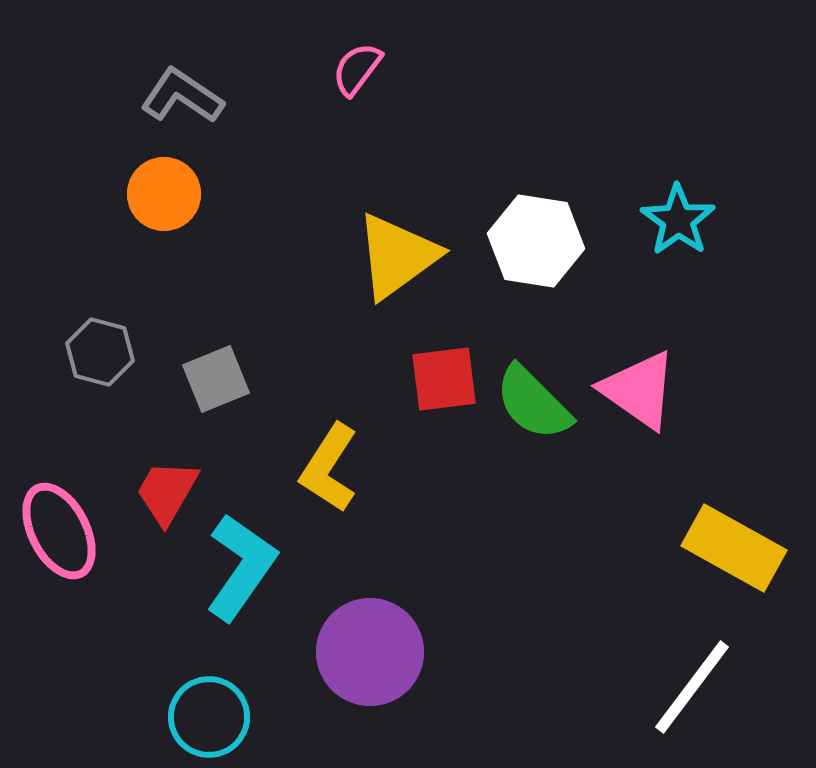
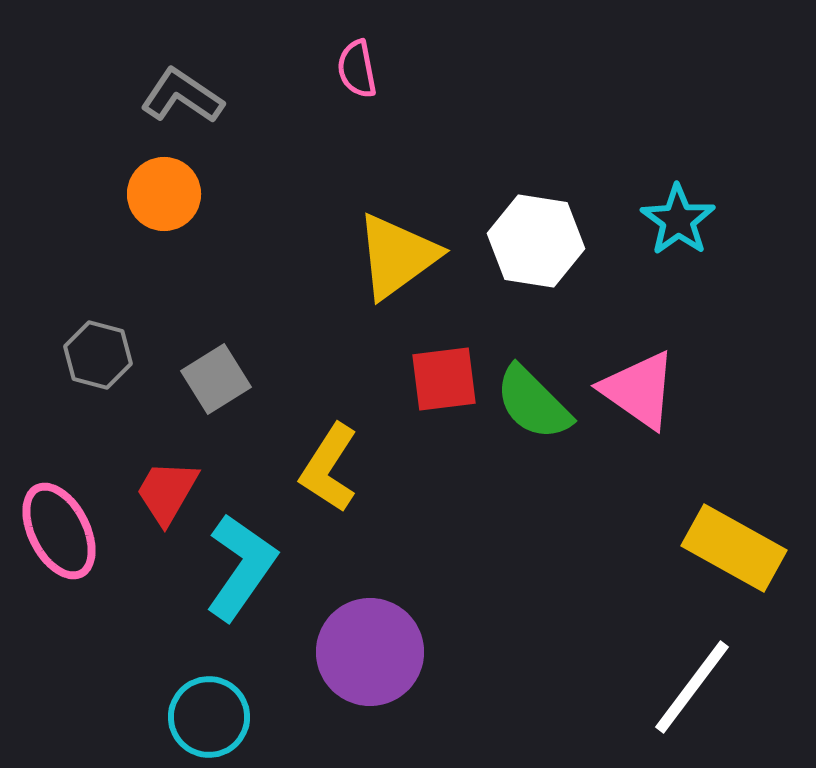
pink semicircle: rotated 48 degrees counterclockwise
gray hexagon: moved 2 px left, 3 px down
gray square: rotated 10 degrees counterclockwise
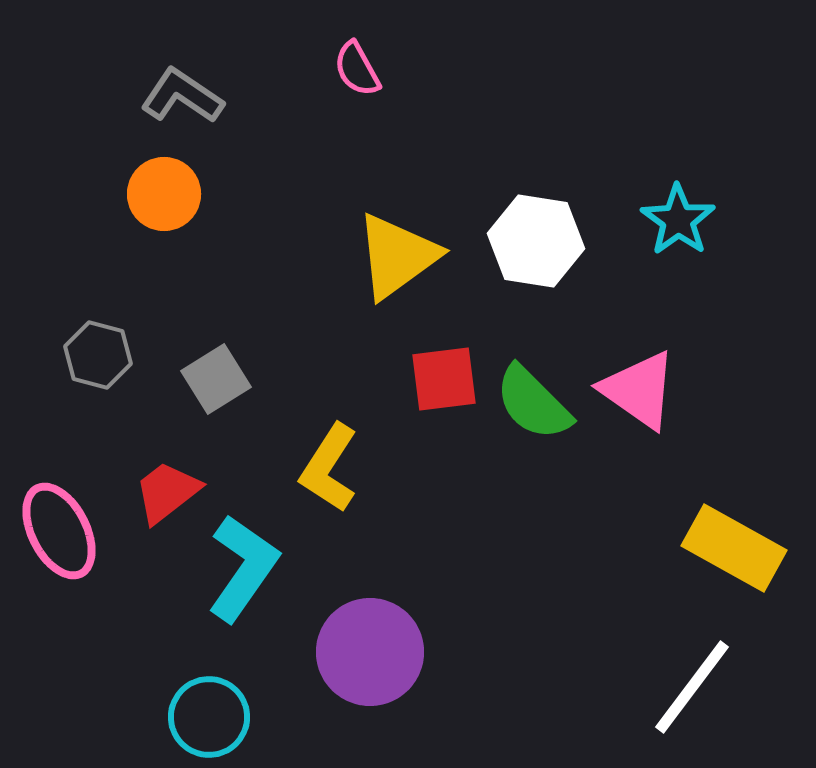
pink semicircle: rotated 18 degrees counterclockwise
red trapezoid: rotated 22 degrees clockwise
cyan L-shape: moved 2 px right, 1 px down
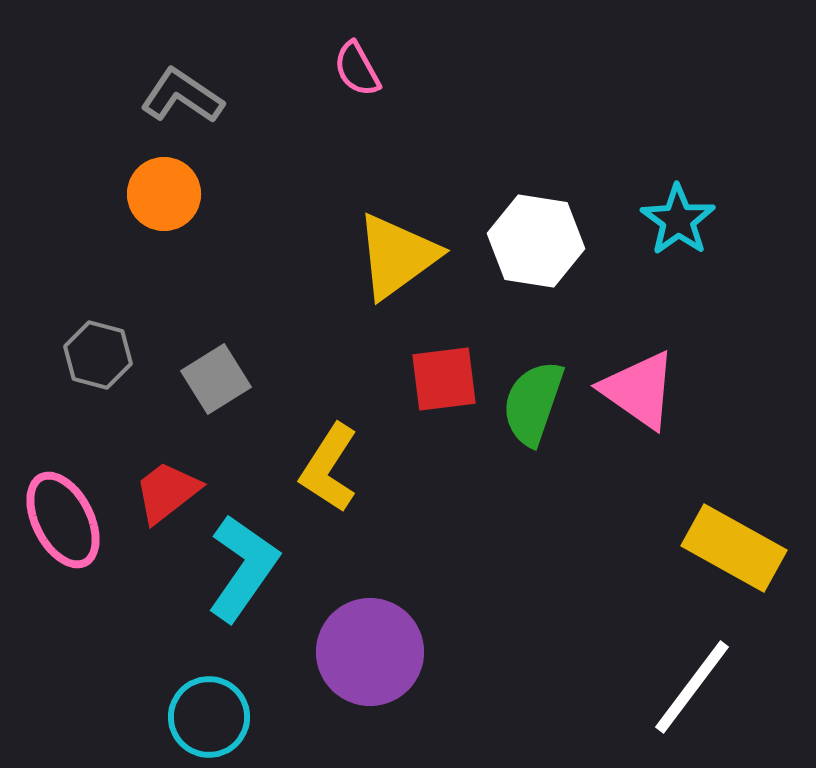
green semicircle: rotated 64 degrees clockwise
pink ellipse: moved 4 px right, 11 px up
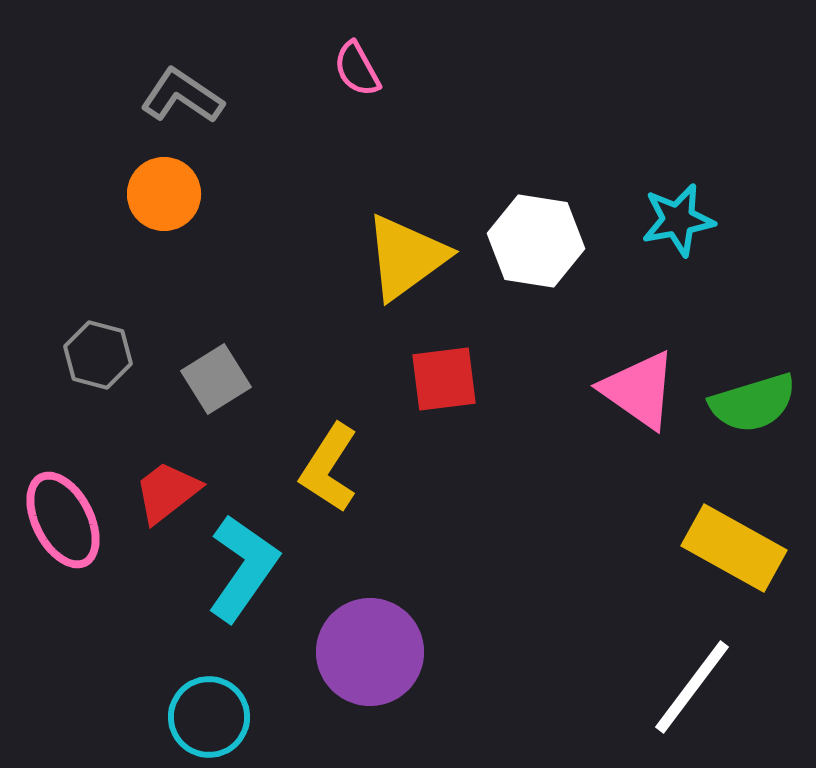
cyan star: rotated 26 degrees clockwise
yellow triangle: moved 9 px right, 1 px down
green semicircle: moved 220 px right; rotated 126 degrees counterclockwise
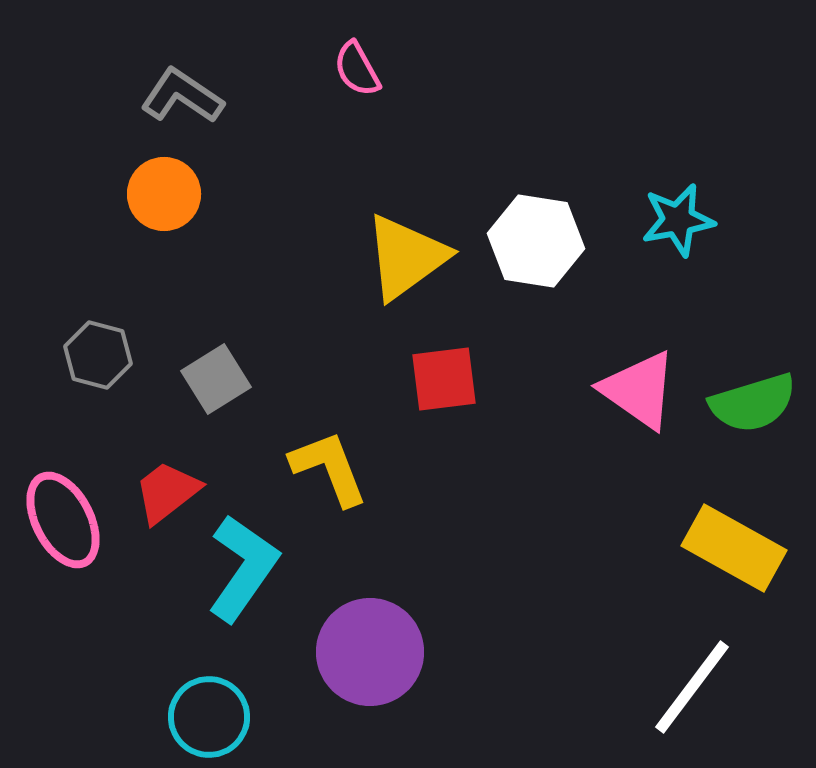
yellow L-shape: rotated 126 degrees clockwise
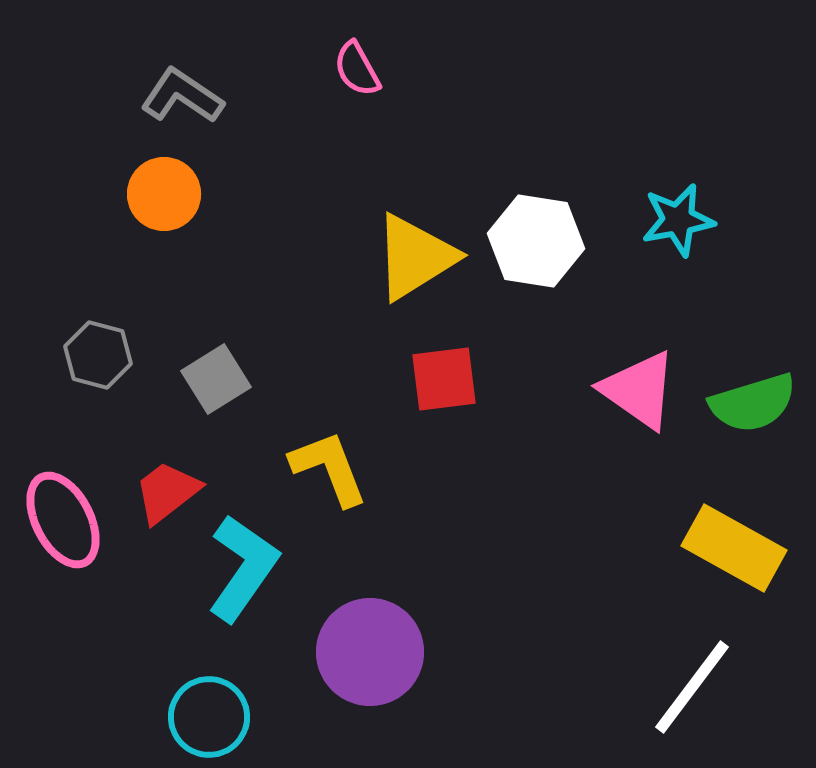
yellow triangle: moved 9 px right; rotated 4 degrees clockwise
